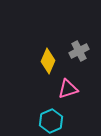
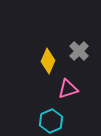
gray cross: rotated 18 degrees counterclockwise
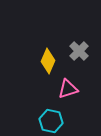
cyan hexagon: rotated 25 degrees counterclockwise
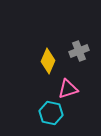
gray cross: rotated 24 degrees clockwise
cyan hexagon: moved 8 px up
